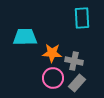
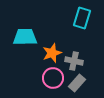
cyan rectangle: rotated 20 degrees clockwise
orange star: rotated 24 degrees counterclockwise
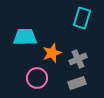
gray cross: moved 4 px right, 2 px up; rotated 36 degrees counterclockwise
pink circle: moved 16 px left
gray rectangle: rotated 30 degrees clockwise
